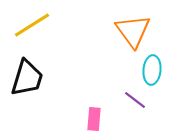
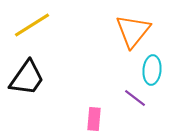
orange triangle: rotated 15 degrees clockwise
black trapezoid: rotated 18 degrees clockwise
purple line: moved 2 px up
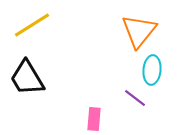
orange triangle: moved 6 px right
black trapezoid: rotated 114 degrees clockwise
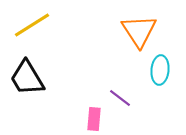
orange triangle: rotated 12 degrees counterclockwise
cyan ellipse: moved 8 px right
purple line: moved 15 px left
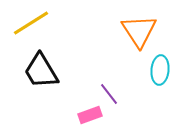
yellow line: moved 1 px left, 2 px up
black trapezoid: moved 14 px right, 7 px up
purple line: moved 11 px left, 4 px up; rotated 15 degrees clockwise
pink rectangle: moved 4 px left, 4 px up; rotated 65 degrees clockwise
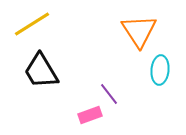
yellow line: moved 1 px right, 1 px down
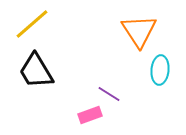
yellow line: rotated 9 degrees counterclockwise
black trapezoid: moved 5 px left
purple line: rotated 20 degrees counterclockwise
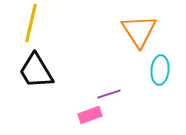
yellow line: moved 1 px left, 1 px up; rotated 36 degrees counterclockwise
purple line: rotated 50 degrees counterclockwise
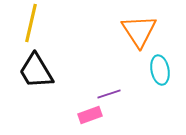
cyan ellipse: rotated 16 degrees counterclockwise
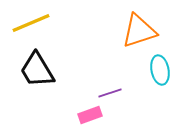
yellow line: rotated 54 degrees clockwise
orange triangle: rotated 45 degrees clockwise
black trapezoid: moved 1 px right, 1 px up
purple line: moved 1 px right, 1 px up
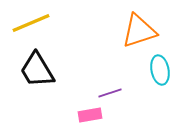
pink rectangle: rotated 10 degrees clockwise
